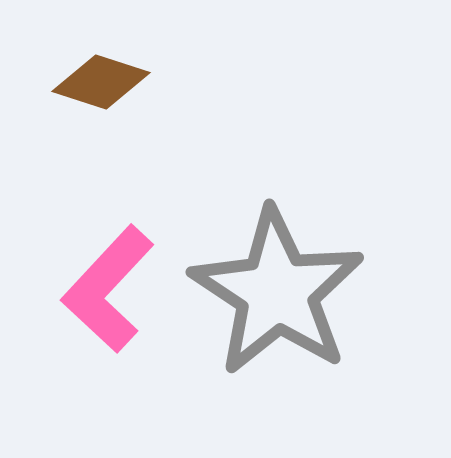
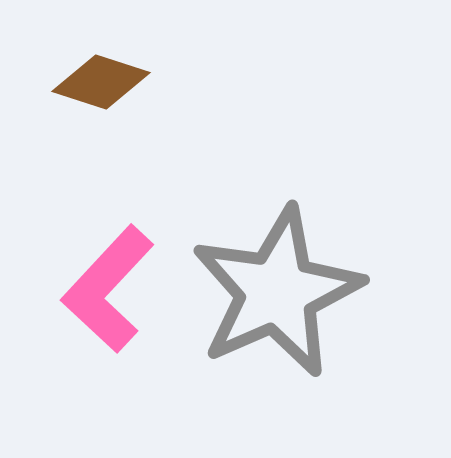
gray star: rotated 15 degrees clockwise
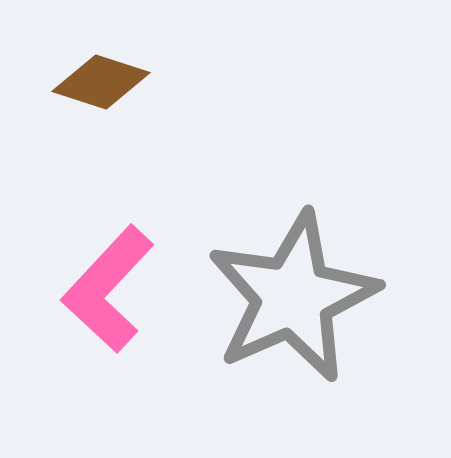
gray star: moved 16 px right, 5 px down
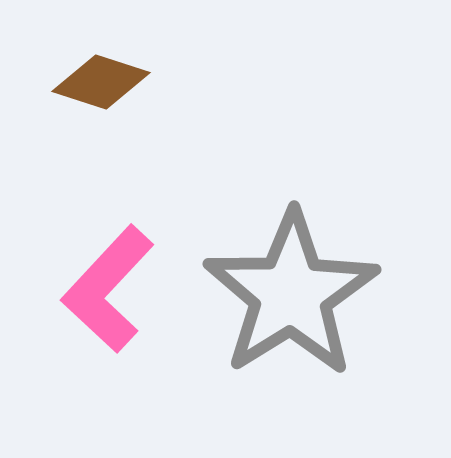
gray star: moved 2 px left, 3 px up; rotated 8 degrees counterclockwise
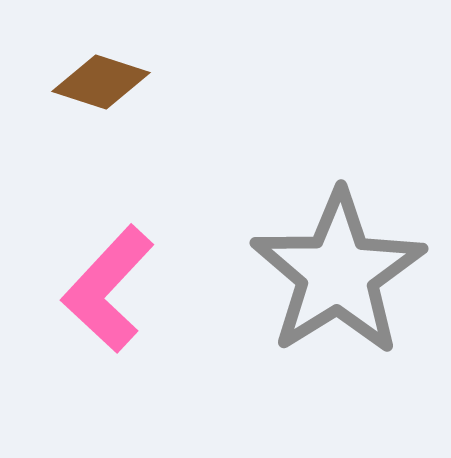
gray star: moved 47 px right, 21 px up
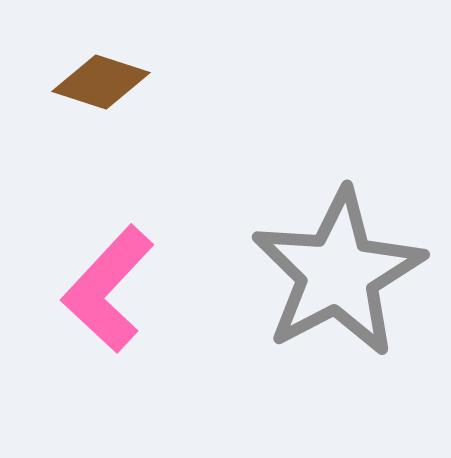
gray star: rotated 4 degrees clockwise
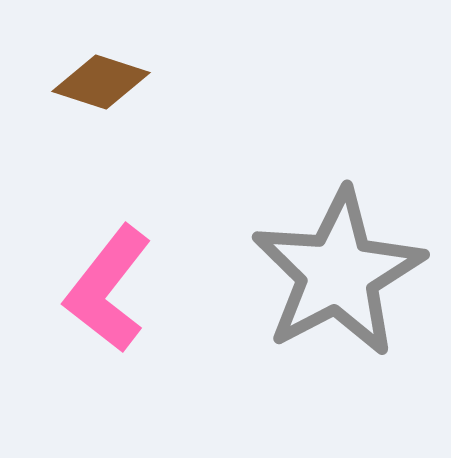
pink L-shape: rotated 5 degrees counterclockwise
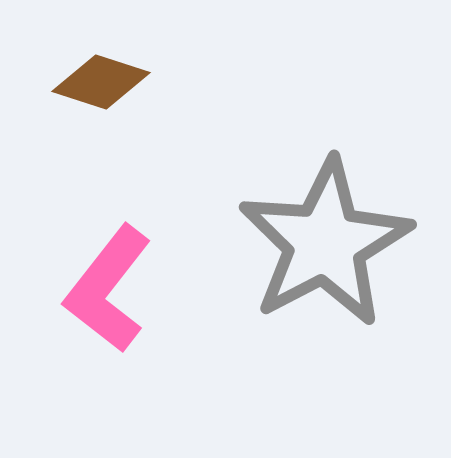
gray star: moved 13 px left, 30 px up
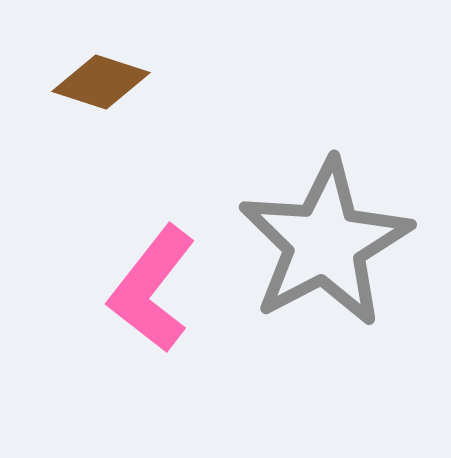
pink L-shape: moved 44 px right
